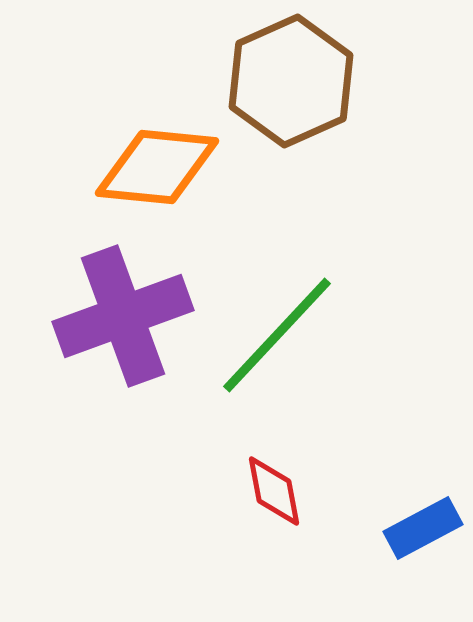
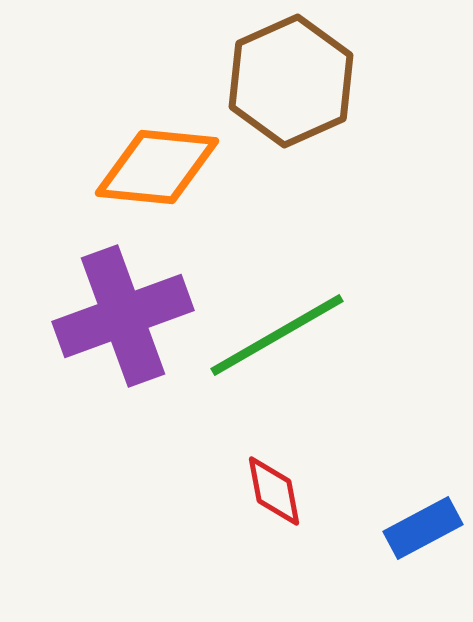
green line: rotated 17 degrees clockwise
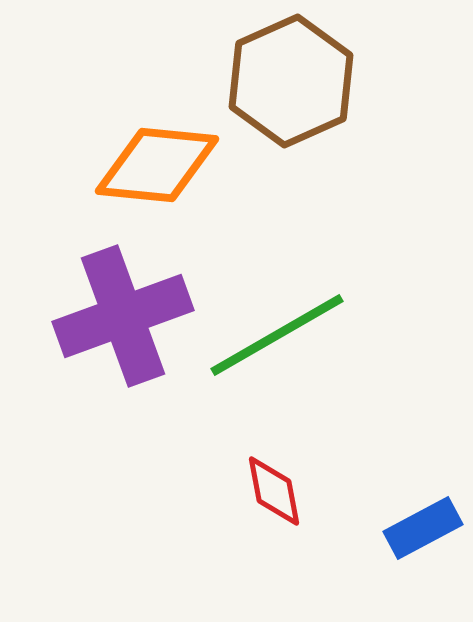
orange diamond: moved 2 px up
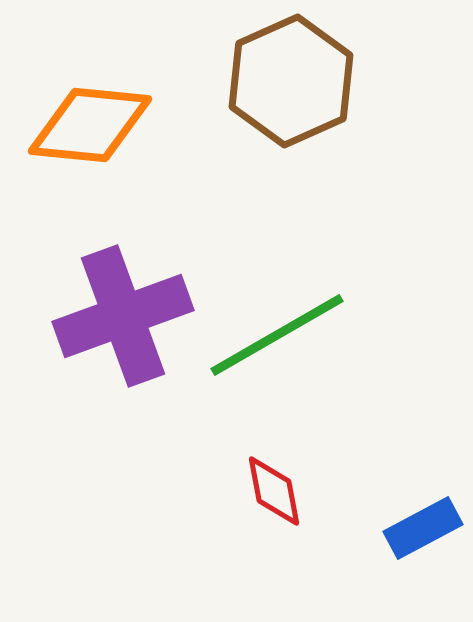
orange diamond: moved 67 px left, 40 px up
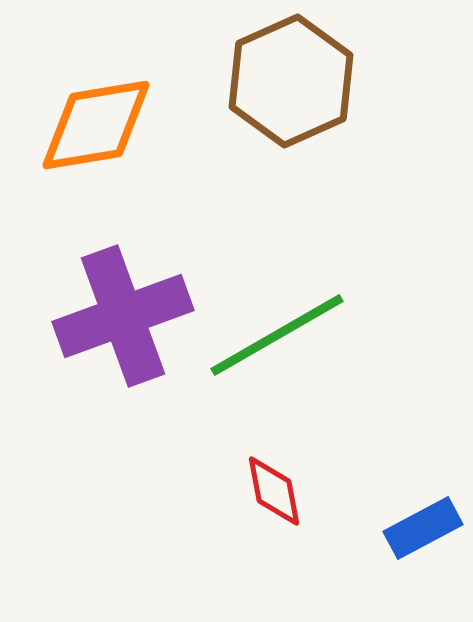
orange diamond: moved 6 px right; rotated 15 degrees counterclockwise
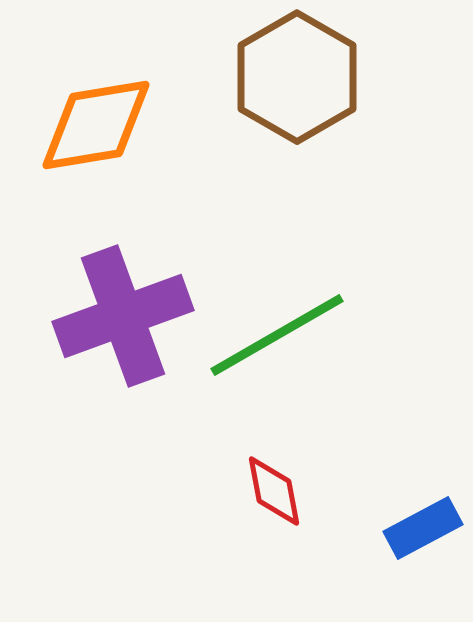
brown hexagon: moved 6 px right, 4 px up; rotated 6 degrees counterclockwise
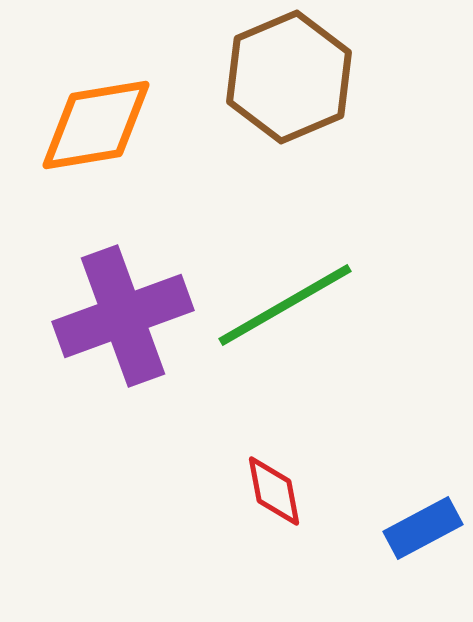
brown hexagon: moved 8 px left; rotated 7 degrees clockwise
green line: moved 8 px right, 30 px up
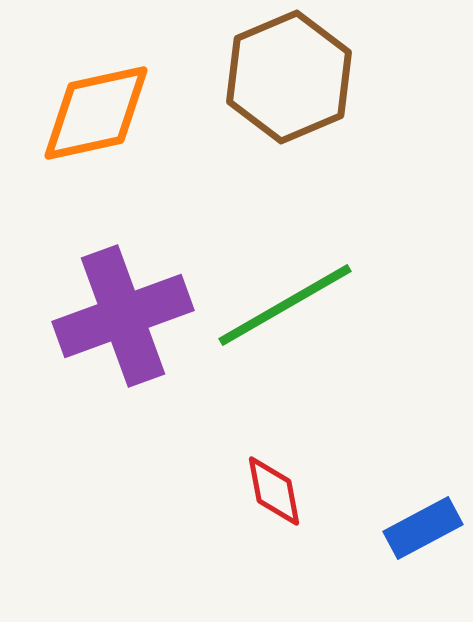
orange diamond: moved 12 px up; rotated 3 degrees counterclockwise
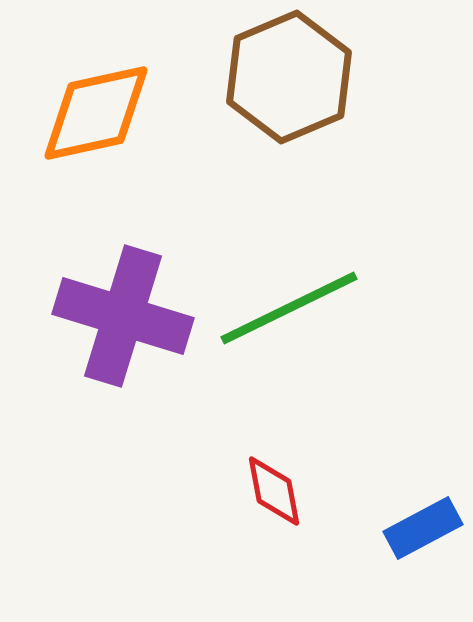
green line: moved 4 px right, 3 px down; rotated 4 degrees clockwise
purple cross: rotated 37 degrees clockwise
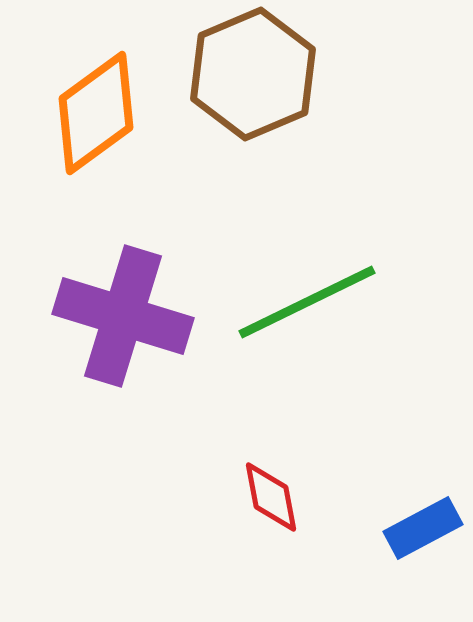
brown hexagon: moved 36 px left, 3 px up
orange diamond: rotated 24 degrees counterclockwise
green line: moved 18 px right, 6 px up
red diamond: moved 3 px left, 6 px down
